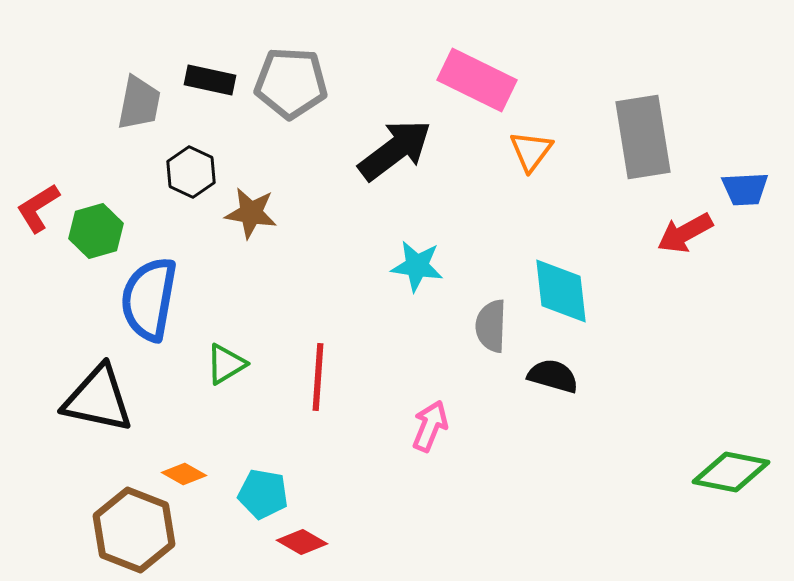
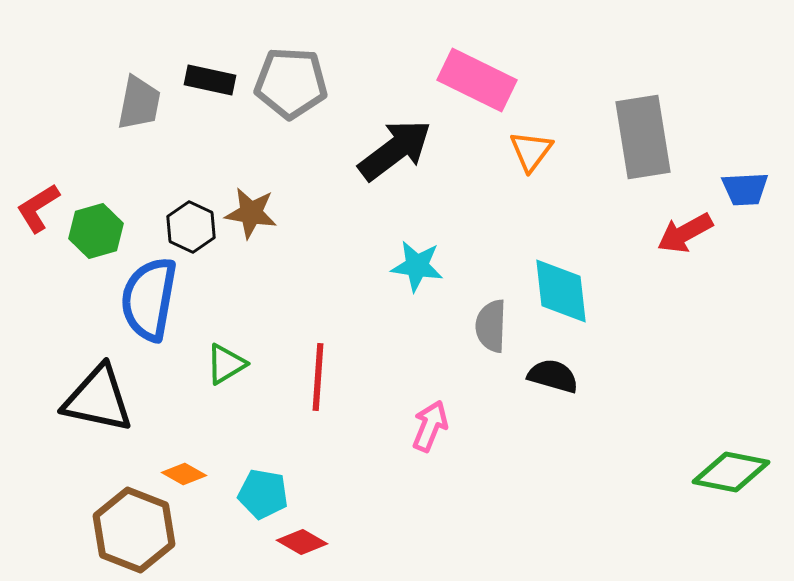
black hexagon: moved 55 px down
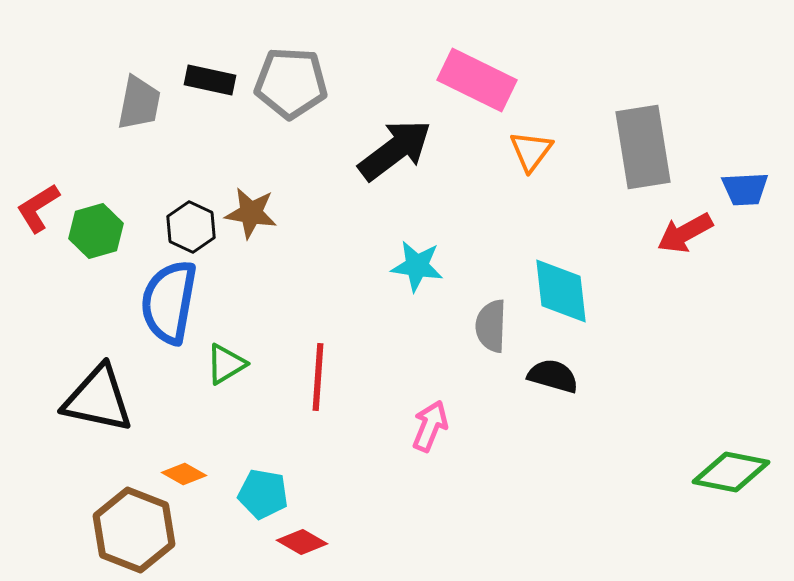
gray rectangle: moved 10 px down
blue semicircle: moved 20 px right, 3 px down
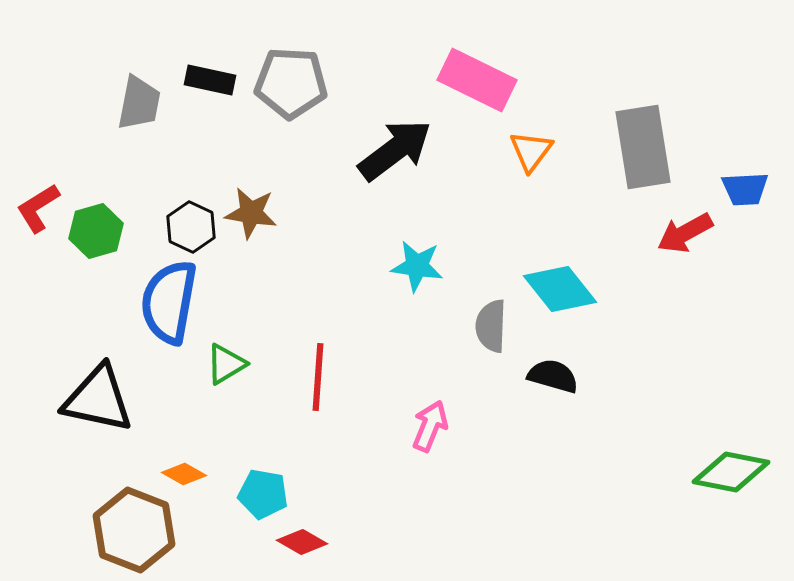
cyan diamond: moved 1 px left, 2 px up; rotated 32 degrees counterclockwise
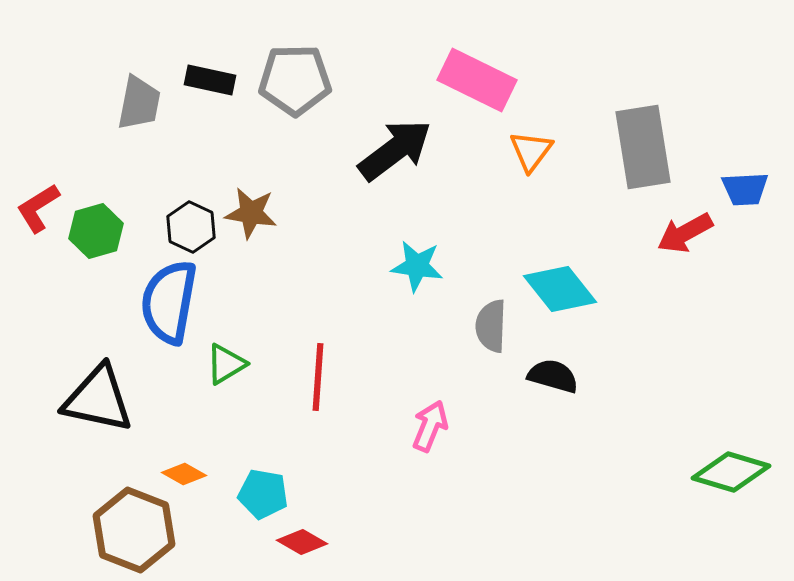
gray pentagon: moved 4 px right, 3 px up; rotated 4 degrees counterclockwise
green diamond: rotated 6 degrees clockwise
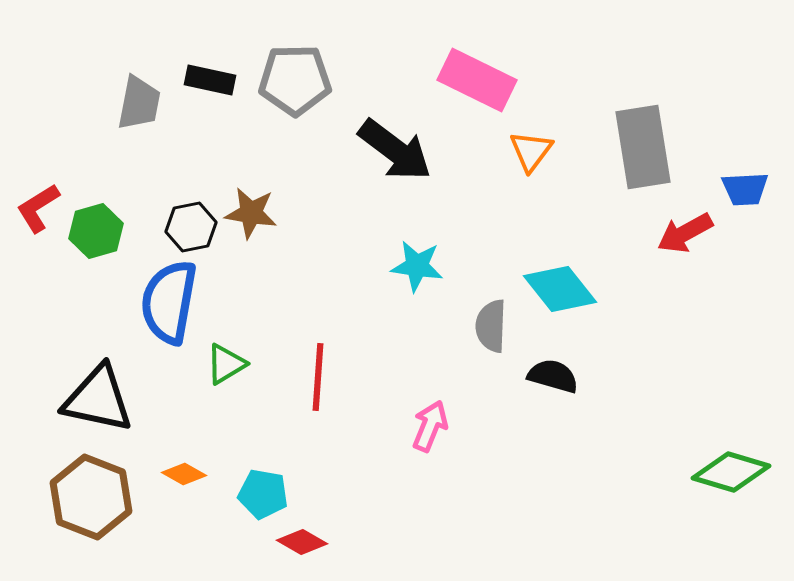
black arrow: rotated 74 degrees clockwise
black hexagon: rotated 24 degrees clockwise
brown hexagon: moved 43 px left, 33 px up
